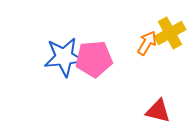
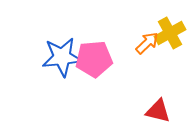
orange arrow: rotated 15 degrees clockwise
blue star: moved 2 px left
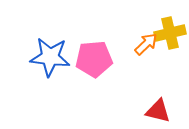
yellow cross: rotated 16 degrees clockwise
orange arrow: moved 1 px left, 1 px down
blue star: moved 12 px left; rotated 12 degrees clockwise
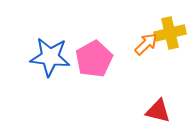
pink pentagon: rotated 24 degrees counterclockwise
